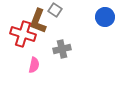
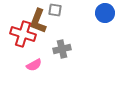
gray square: rotated 24 degrees counterclockwise
blue circle: moved 4 px up
pink semicircle: rotated 49 degrees clockwise
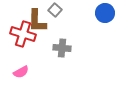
gray square: rotated 32 degrees clockwise
brown L-shape: moved 1 px left; rotated 20 degrees counterclockwise
gray cross: moved 1 px up; rotated 18 degrees clockwise
pink semicircle: moved 13 px left, 7 px down
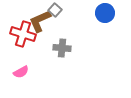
brown L-shape: moved 3 px right; rotated 65 degrees clockwise
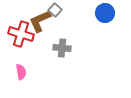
red cross: moved 2 px left
pink semicircle: rotated 70 degrees counterclockwise
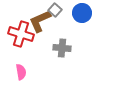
blue circle: moved 23 px left
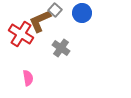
red cross: rotated 15 degrees clockwise
gray cross: moved 1 px left; rotated 30 degrees clockwise
pink semicircle: moved 7 px right, 6 px down
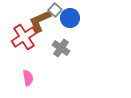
blue circle: moved 12 px left, 5 px down
red cross: moved 3 px right, 3 px down; rotated 25 degrees clockwise
